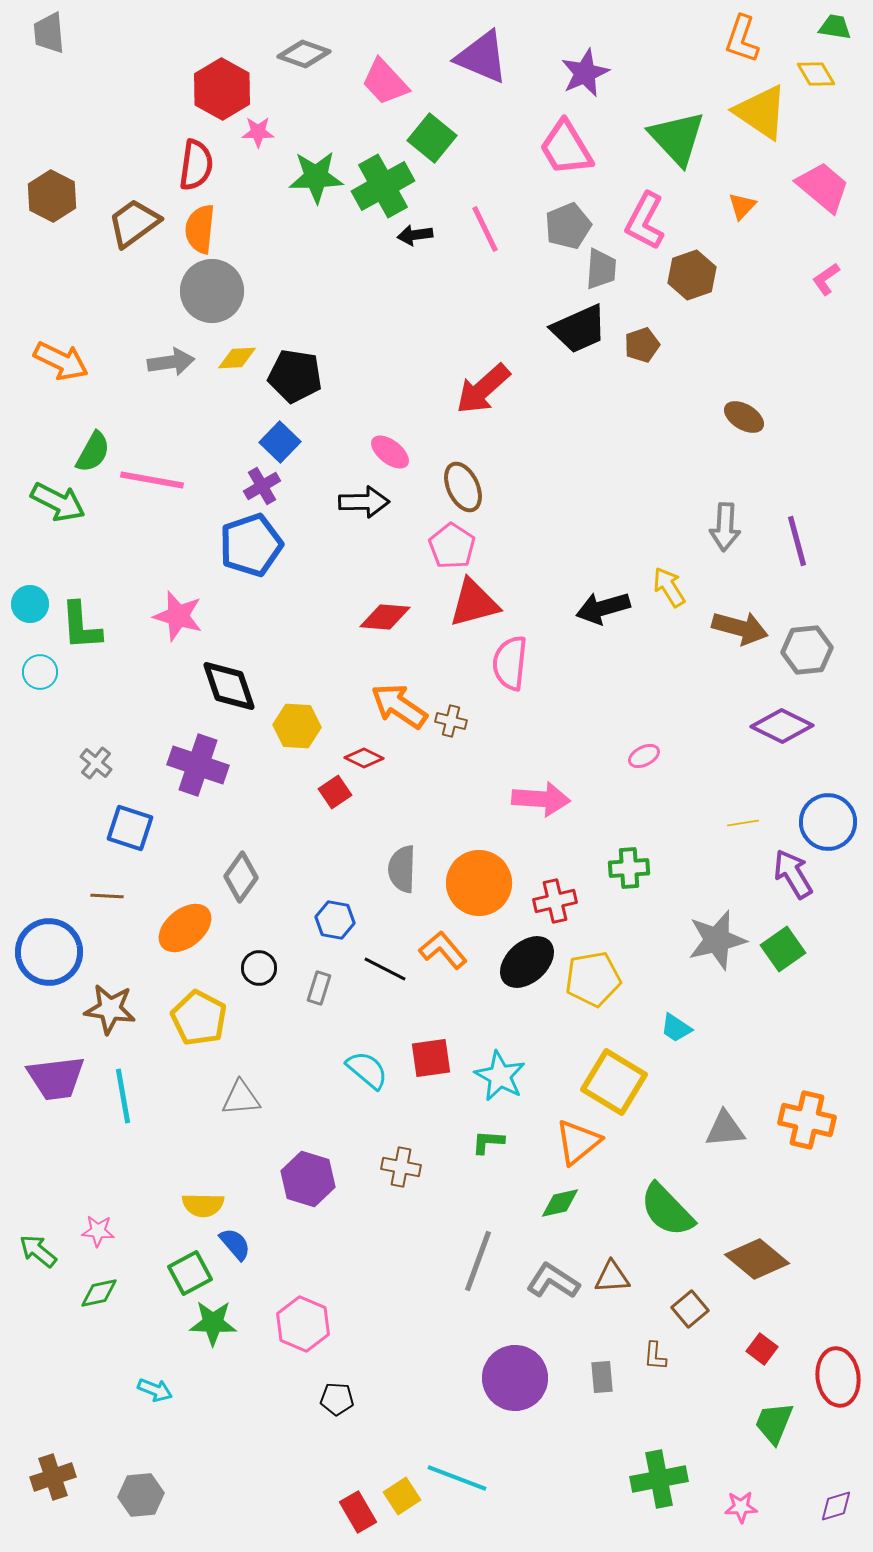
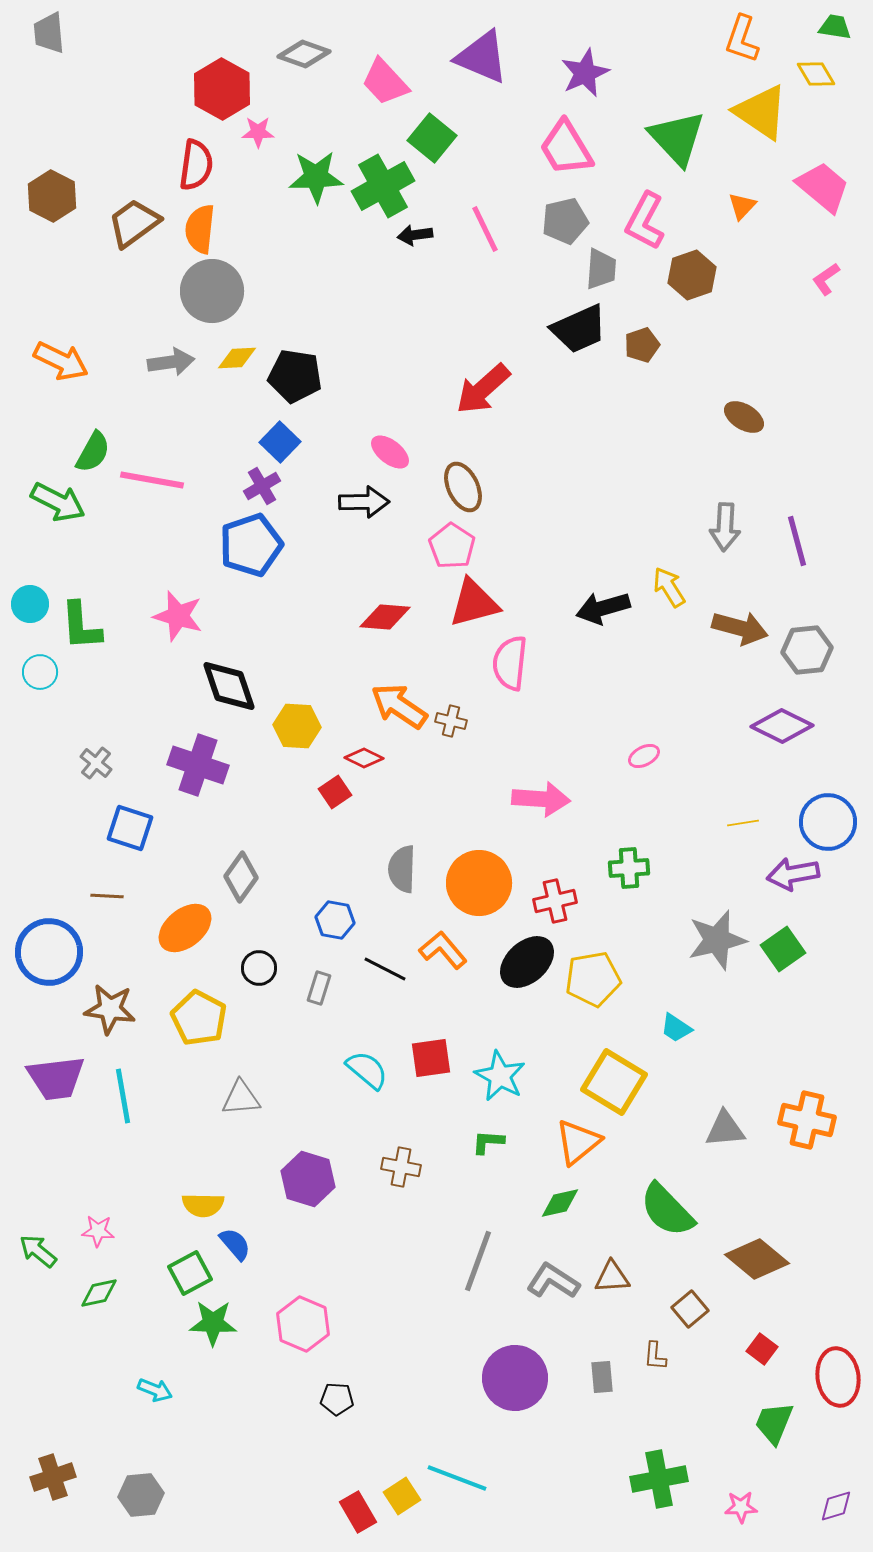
gray pentagon at (568, 226): moved 3 px left, 5 px up; rotated 9 degrees clockwise
purple arrow at (793, 874): rotated 69 degrees counterclockwise
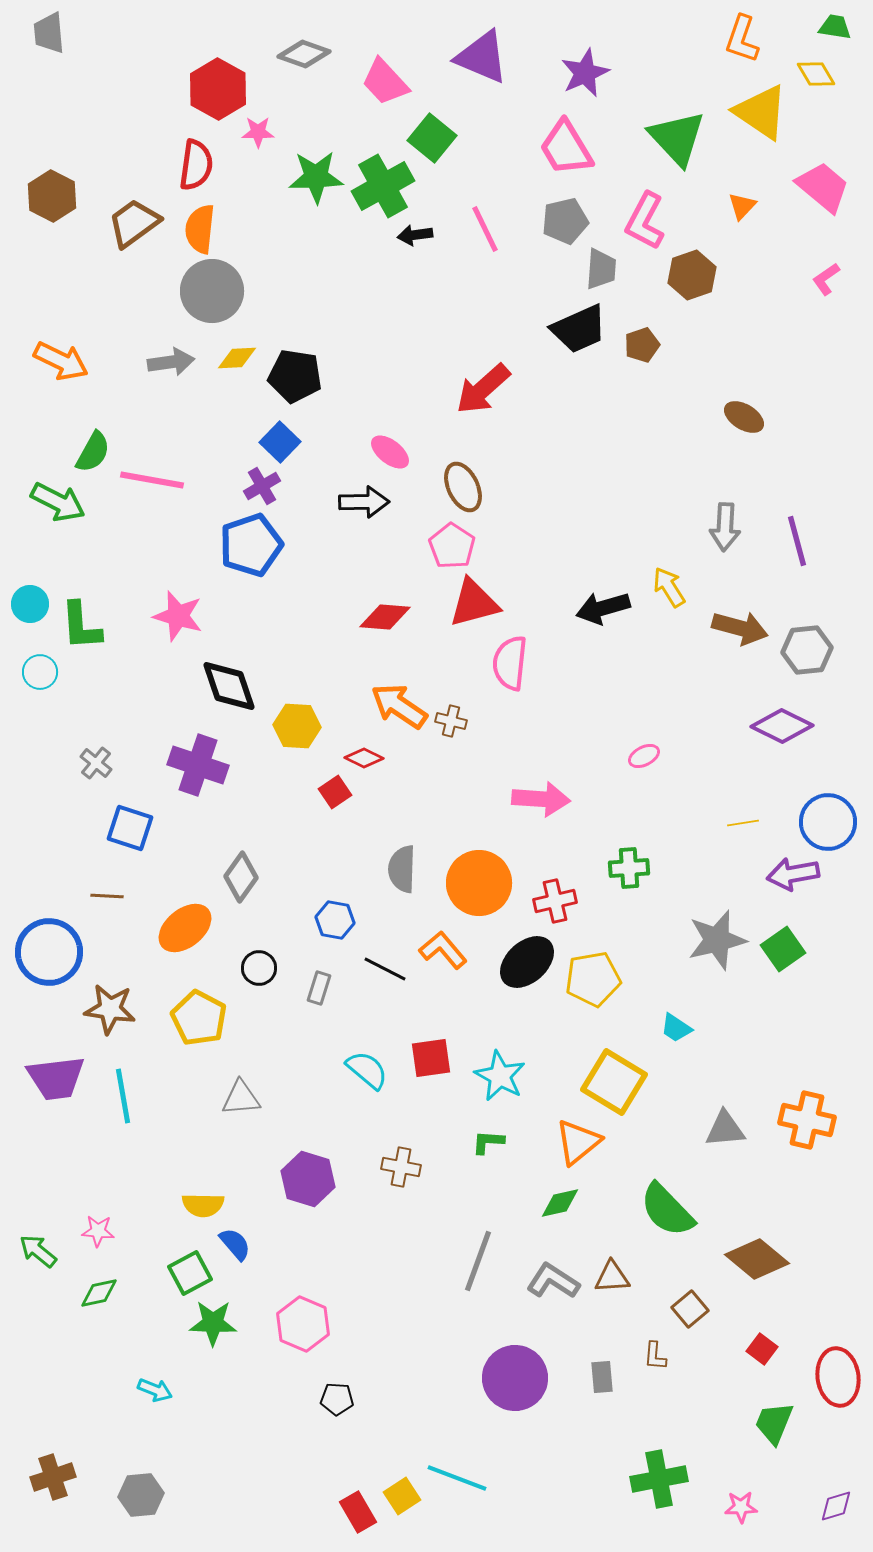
red hexagon at (222, 89): moved 4 px left
